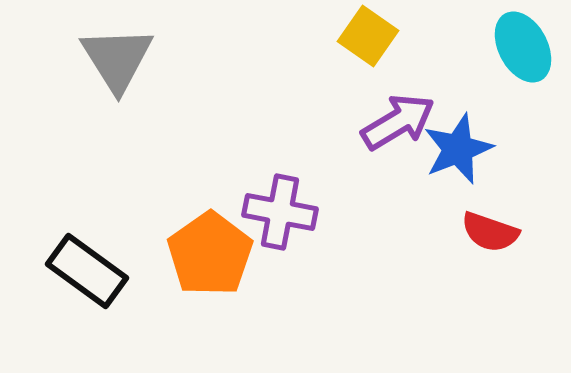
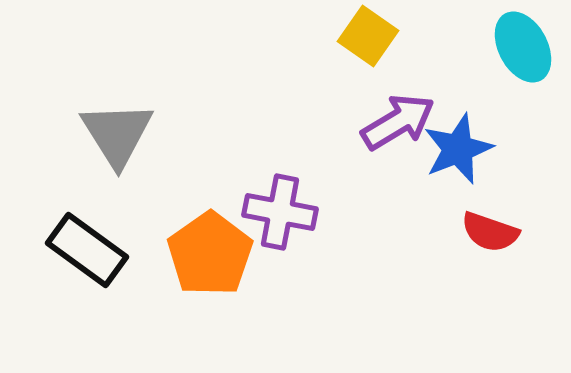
gray triangle: moved 75 px down
black rectangle: moved 21 px up
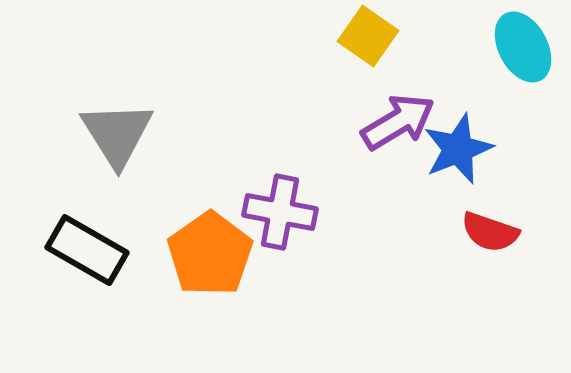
black rectangle: rotated 6 degrees counterclockwise
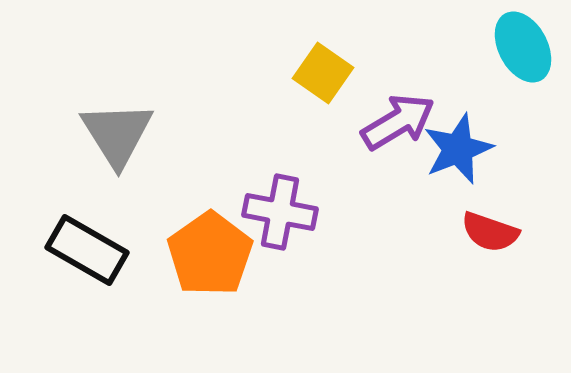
yellow square: moved 45 px left, 37 px down
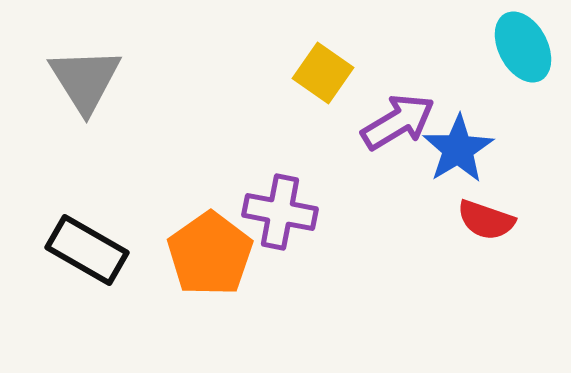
gray triangle: moved 32 px left, 54 px up
blue star: rotated 10 degrees counterclockwise
red semicircle: moved 4 px left, 12 px up
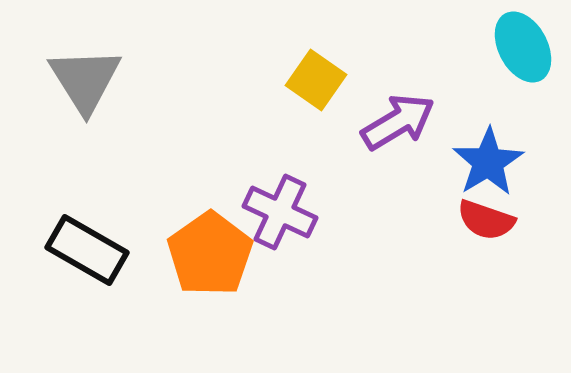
yellow square: moved 7 px left, 7 px down
blue star: moved 30 px right, 13 px down
purple cross: rotated 14 degrees clockwise
